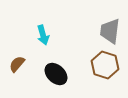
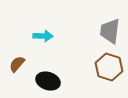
cyan arrow: moved 1 px down; rotated 72 degrees counterclockwise
brown hexagon: moved 4 px right, 2 px down
black ellipse: moved 8 px left, 7 px down; rotated 25 degrees counterclockwise
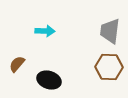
cyan arrow: moved 2 px right, 5 px up
brown hexagon: rotated 16 degrees counterclockwise
black ellipse: moved 1 px right, 1 px up
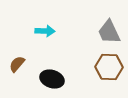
gray trapezoid: moved 1 px left, 1 px down; rotated 32 degrees counterclockwise
black ellipse: moved 3 px right, 1 px up
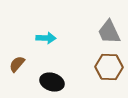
cyan arrow: moved 1 px right, 7 px down
black ellipse: moved 3 px down
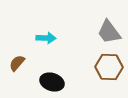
gray trapezoid: rotated 12 degrees counterclockwise
brown semicircle: moved 1 px up
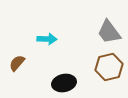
cyan arrow: moved 1 px right, 1 px down
brown hexagon: rotated 16 degrees counterclockwise
black ellipse: moved 12 px right, 1 px down; rotated 30 degrees counterclockwise
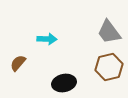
brown semicircle: moved 1 px right
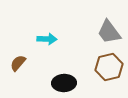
black ellipse: rotated 10 degrees clockwise
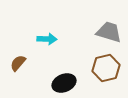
gray trapezoid: rotated 144 degrees clockwise
brown hexagon: moved 3 px left, 1 px down
black ellipse: rotated 20 degrees counterclockwise
